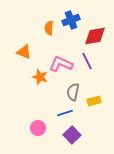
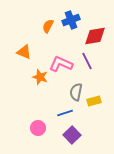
orange semicircle: moved 1 px left, 2 px up; rotated 24 degrees clockwise
gray semicircle: moved 3 px right
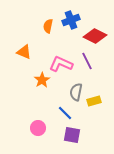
orange semicircle: rotated 16 degrees counterclockwise
red diamond: rotated 35 degrees clockwise
orange star: moved 2 px right, 3 px down; rotated 21 degrees clockwise
blue line: rotated 63 degrees clockwise
purple square: rotated 36 degrees counterclockwise
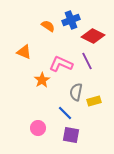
orange semicircle: rotated 112 degrees clockwise
red diamond: moved 2 px left
purple square: moved 1 px left
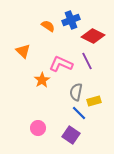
orange triangle: moved 1 px left, 1 px up; rotated 21 degrees clockwise
blue line: moved 14 px right
purple square: rotated 24 degrees clockwise
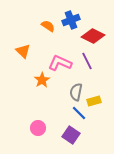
pink L-shape: moved 1 px left, 1 px up
